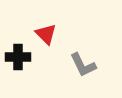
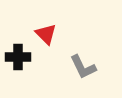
gray L-shape: moved 2 px down
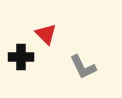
black cross: moved 3 px right
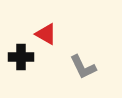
red triangle: rotated 15 degrees counterclockwise
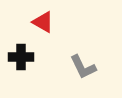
red triangle: moved 3 px left, 12 px up
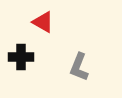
gray L-shape: moved 4 px left; rotated 48 degrees clockwise
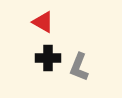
black cross: moved 27 px right, 1 px down
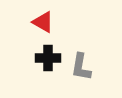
gray L-shape: moved 2 px right; rotated 12 degrees counterclockwise
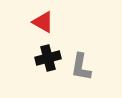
black cross: rotated 15 degrees counterclockwise
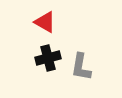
red triangle: moved 2 px right
